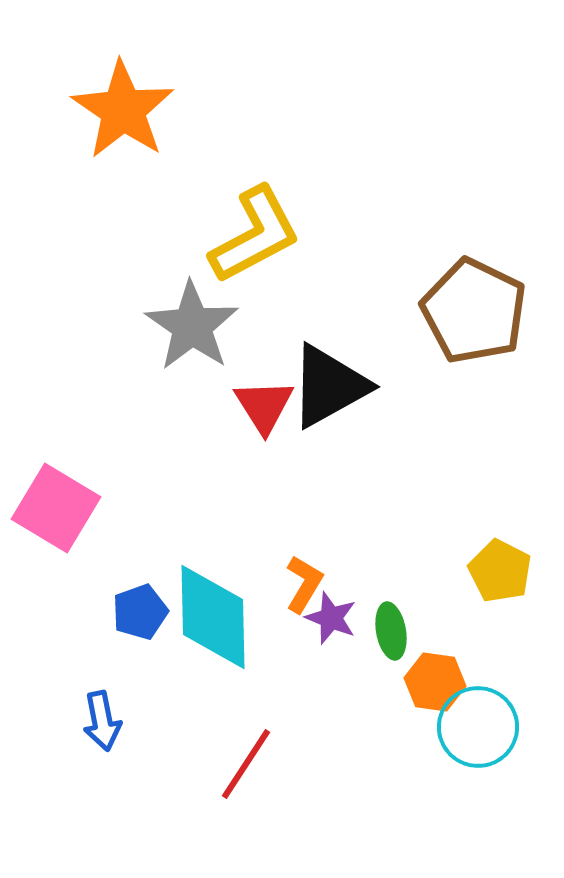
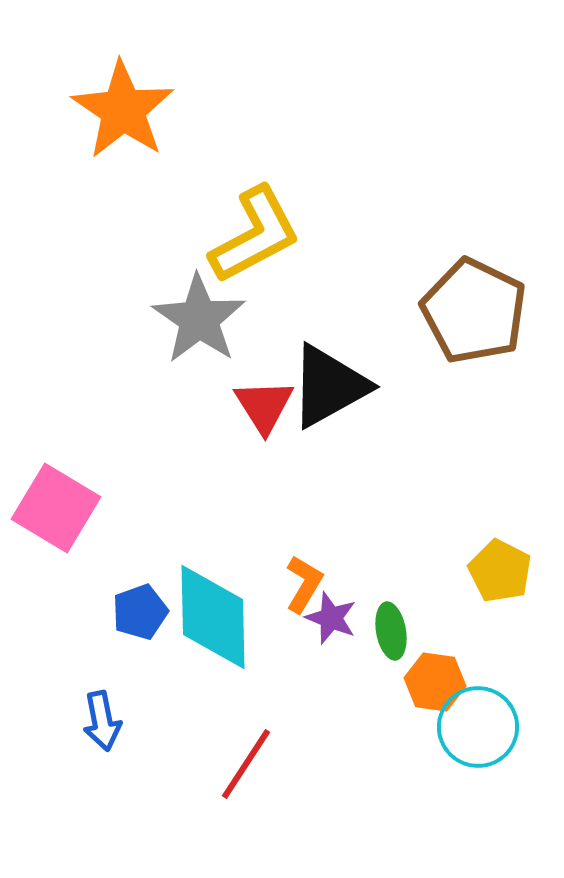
gray star: moved 7 px right, 7 px up
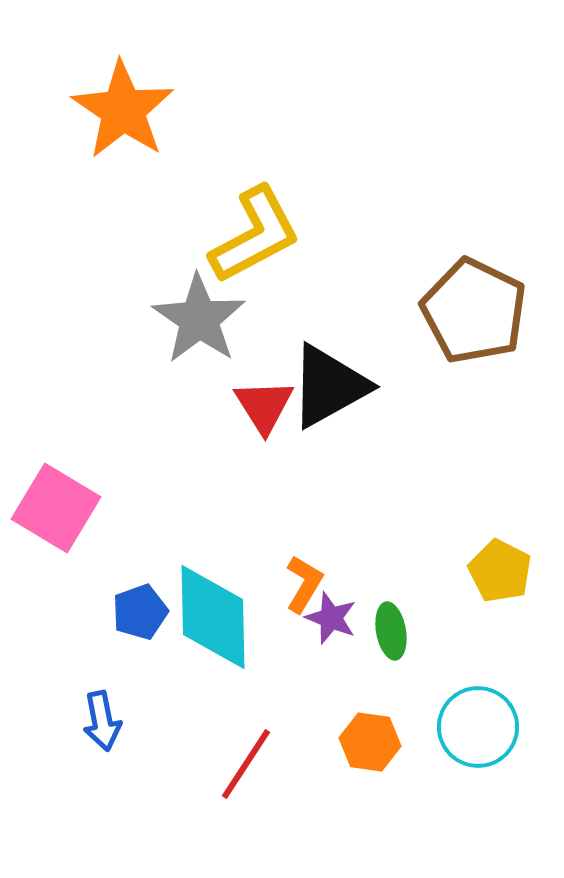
orange hexagon: moved 65 px left, 60 px down
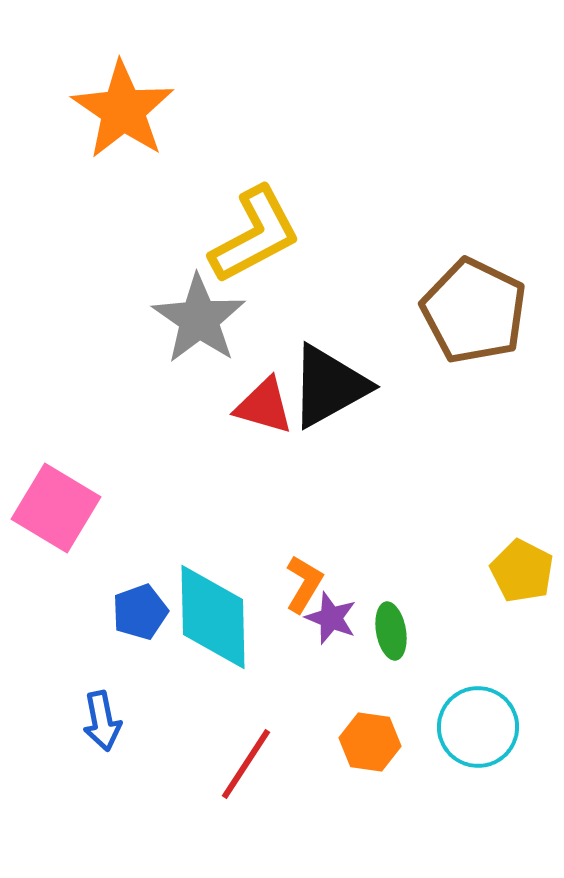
red triangle: rotated 42 degrees counterclockwise
yellow pentagon: moved 22 px right
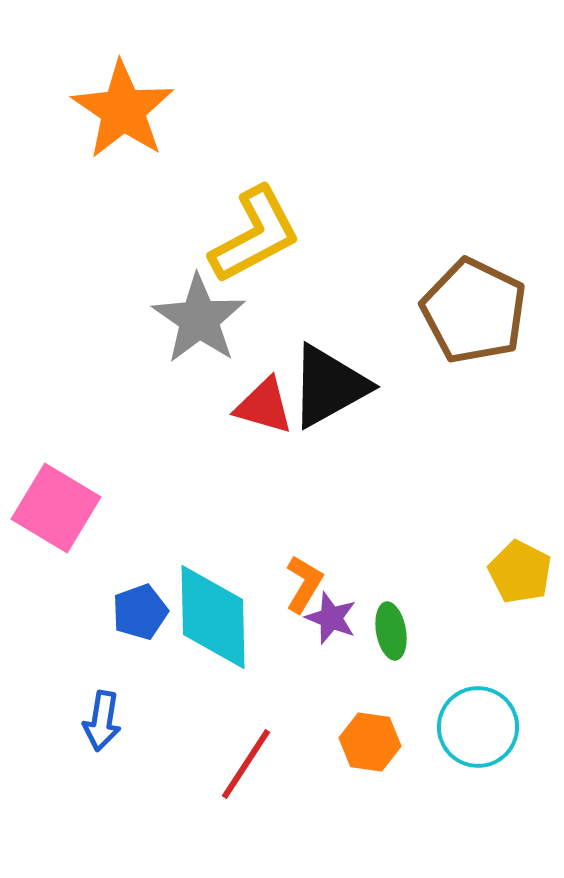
yellow pentagon: moved 2 px left, 1 px down
blue arrow: rotated 20 degrees clockwise
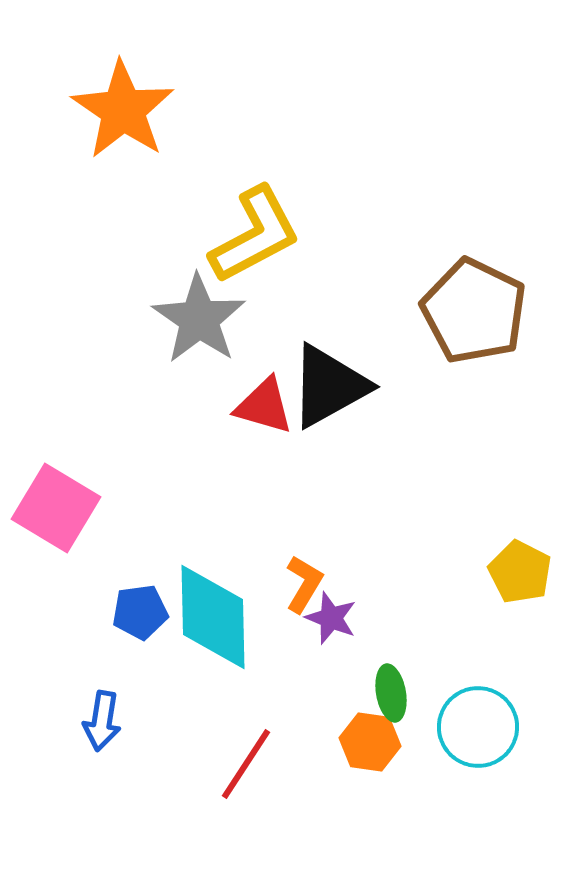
blue pentagon: rotated 12 degrees clockwise
green ellipse: moved 62 px down
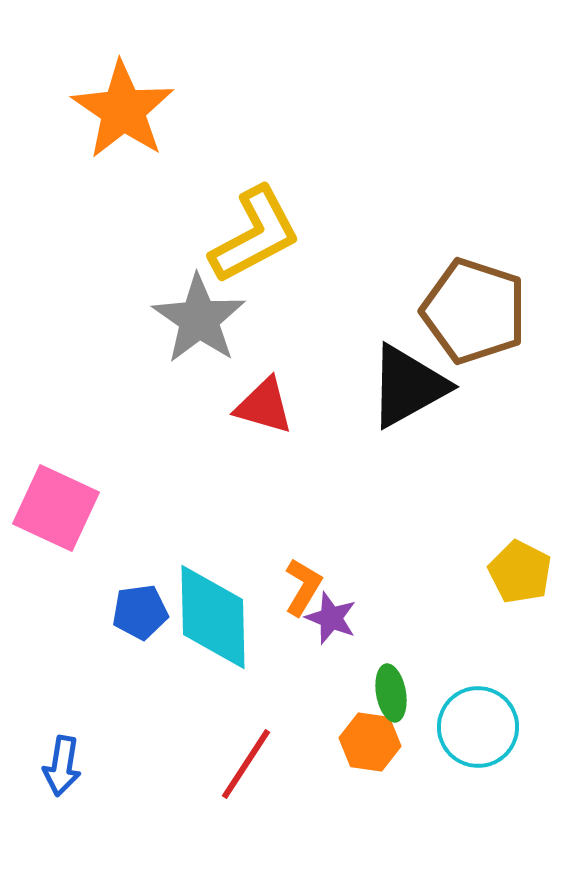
brown pentagon: rotated 8 degrees counterclockwise
black triangle: moved 79 px right
pink square: rotated 6 degrees counterclockwise
orange L-shape: moved 1 px left, 3 px down
blue arrow: moved 40 px left, 45 px down
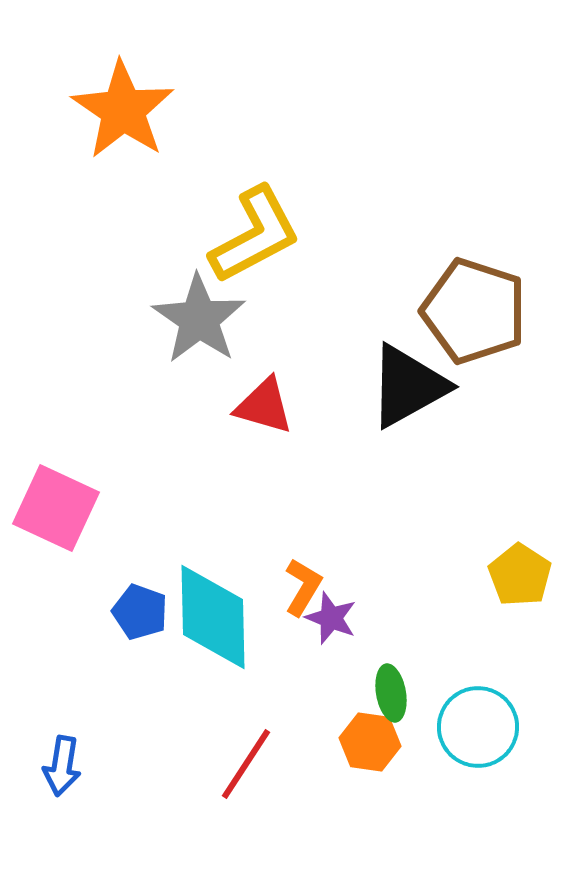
yellow pentagon: moved 3 px down; rotated 6 degrees clockwise
blue pentagon: rotated 28 degrees clockwise
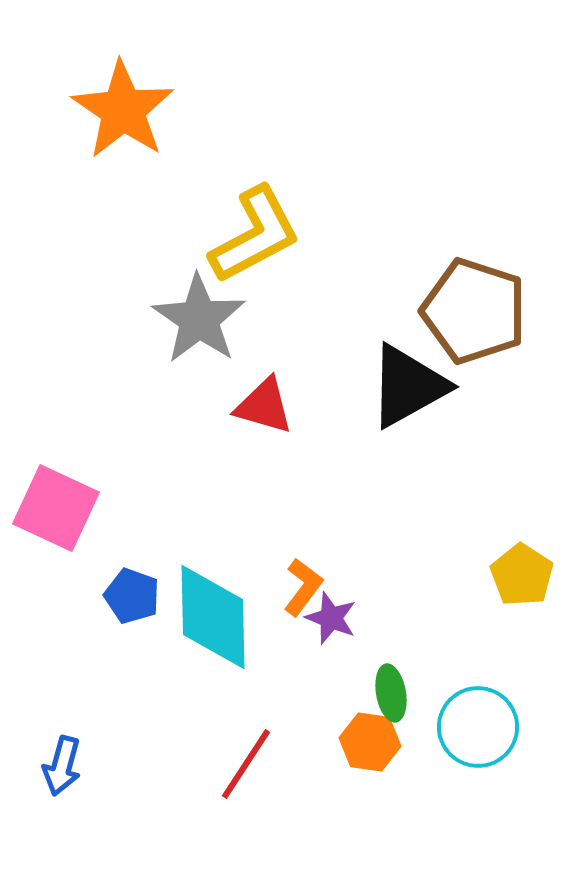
yellow pentagon: moved 2 px right
orange L-shape: rotated 6 degrees clockwise
blue pentagon: moved 8 px left, 16 px up
blue arrow: rotated 6 degrees clockwise
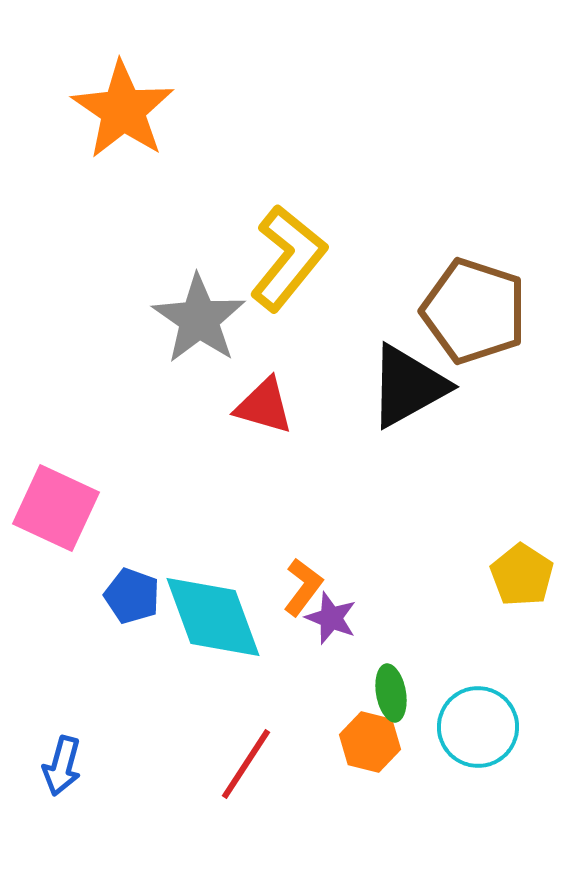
yellow L-shape: moved 33 px right, 23 px down; rotated 23 degrees counterclockwise
cyan diamond: rotated 19 degrees counterclockwise
orange hexagon: rotated 6 degrees clockwise
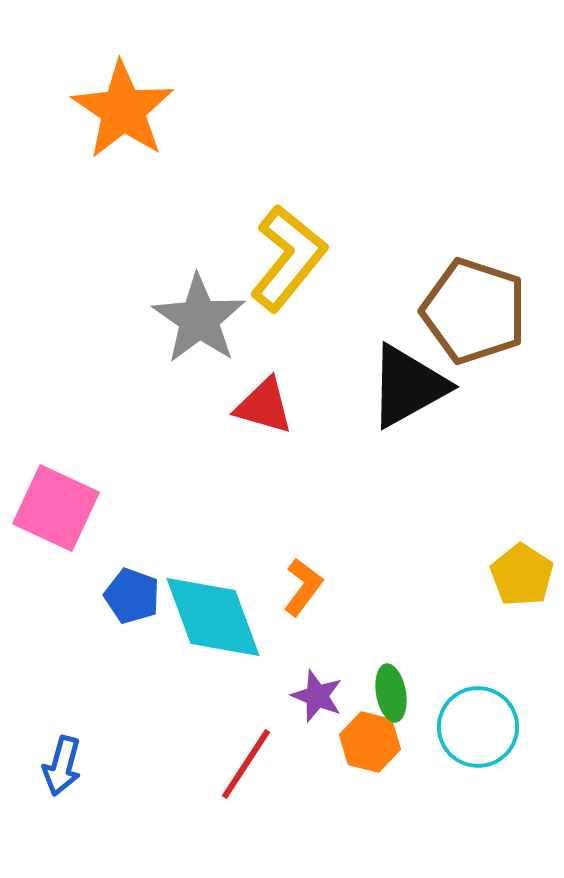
purple star: moved 14 px left, 78 px down
